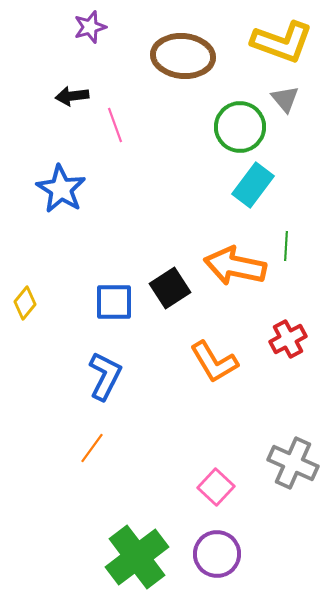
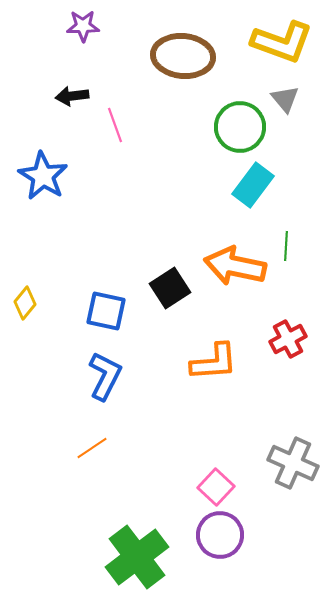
purple star: moved 7 px left, 1 px up; rotated 16 degrees clockwise
blue star: moved 18 px left, 13 px up
blue square: moved 8 px left, 9 px down; rotated 12 degrees clockwise
orange L-shape: rotated 63 degrees counterclockwise
orange line: rotated 20 degrees clockwise
purple circle: moved 3 px right, 19 px up
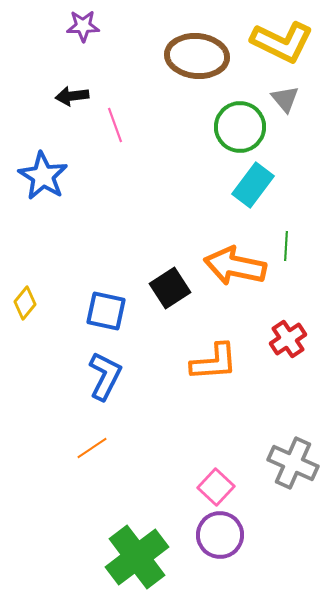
yellow L-shape: rotated 6 degrees clockwise
brown ellipse: moved 14 px right
red cross: rotated 6 degrees counterclockwise
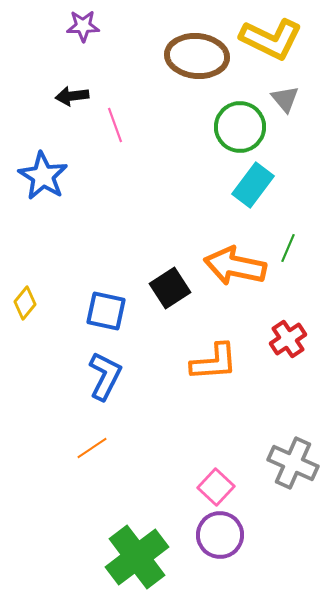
yellow L-shape: moved 11 px left, 3 px up
green line: moved 2 px right, 2 px down; rotated 20 degrees clockwise
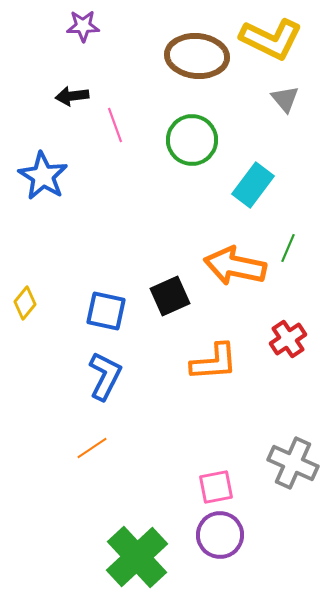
green circle: moved 48 px left, 13 px down
black square: moved 8 px down; rotated 9 degrees clockwise
pink square: rotated 36 degrees clockwise
green cross: rotated 6 degrees counterclockwise
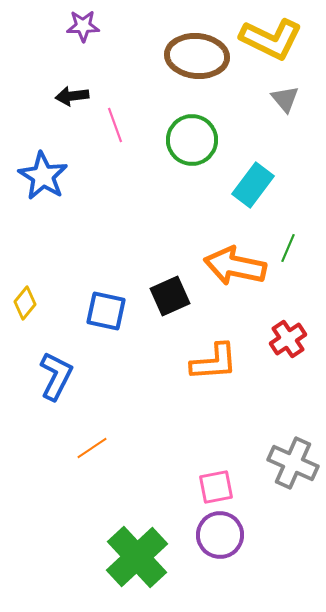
blue L-shape: moved 49 px left
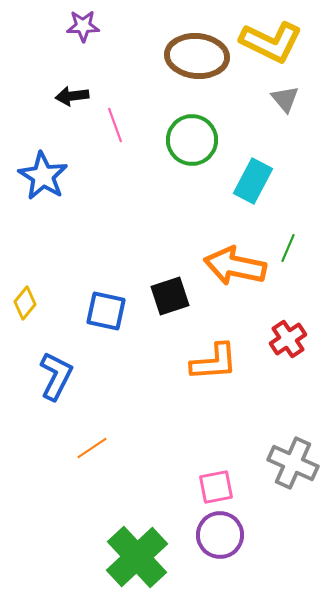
yellow L-shape: moved 3 px down
cyan rectangle: moved 4 px up; rotated 9 degrees counterclockwise
black square: rotated 6 degrees clockwise
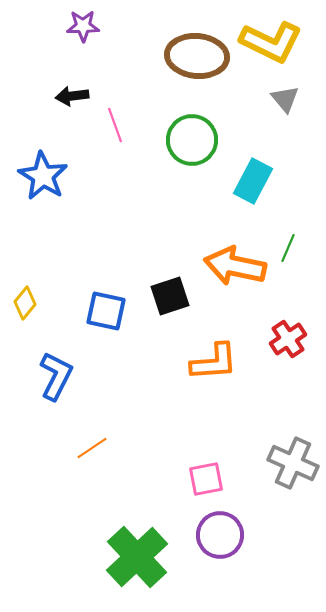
pink square: moved 10 px left, 8 px up
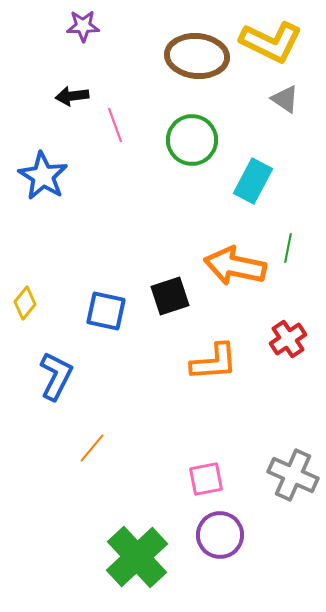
gray triangle: rotated 16 degrees counterclockwise
green line: rotated 12 degrees counterclockwise
orange line: rotated 16 degrees counterclockwise
gray cross: moved 12 px down
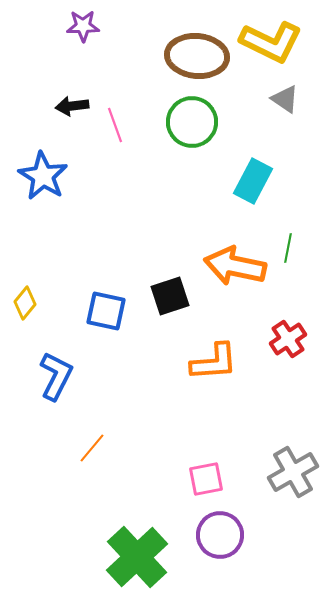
black arrow: moved 10 px down
green circle: moved 18 px up
gray cross: moved 3 px up; rotated 36 degrees clockwise
